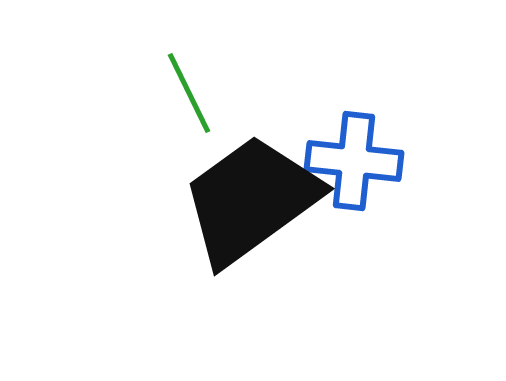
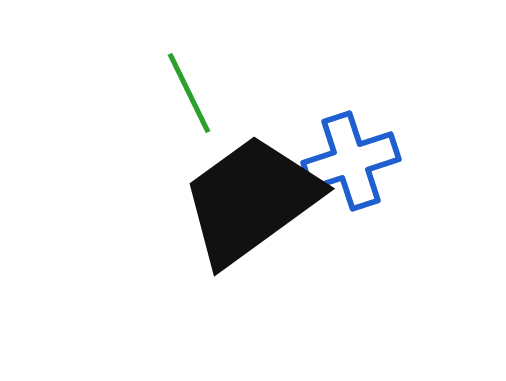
blue cross: moved 3 px left; rotated 24 degrees counterclockwise
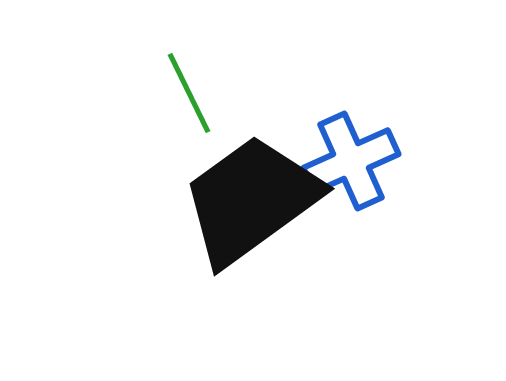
blue cross: rotated 6 degrees counterclockwise
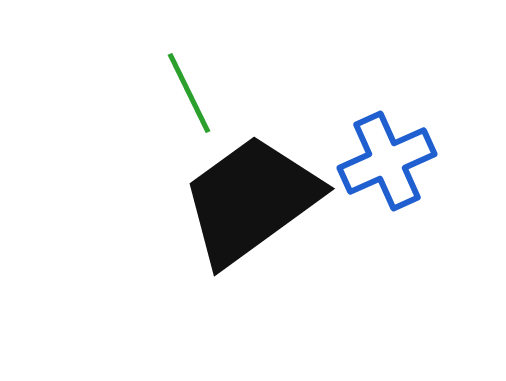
blue cross: moved 36 px right
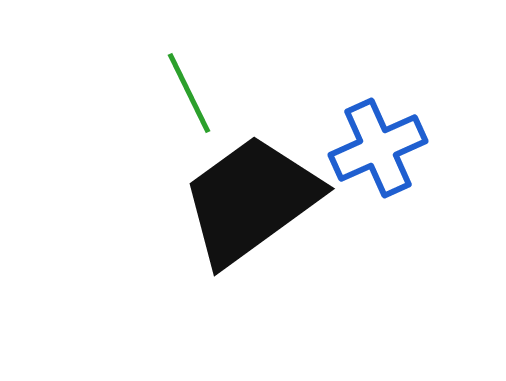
blue cross: moved 9 px left, 13 px up
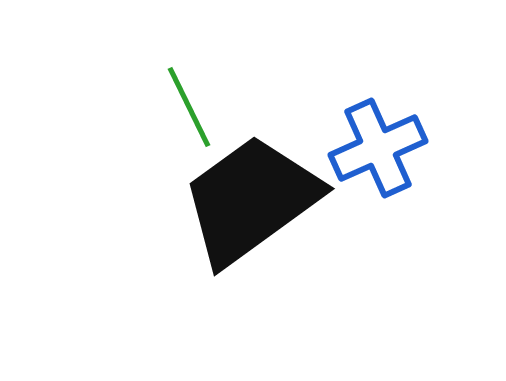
green line: moved 14 px down
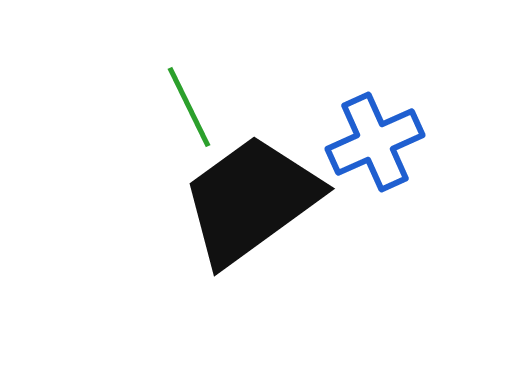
blue cross: moved 3 px left, 6 px up
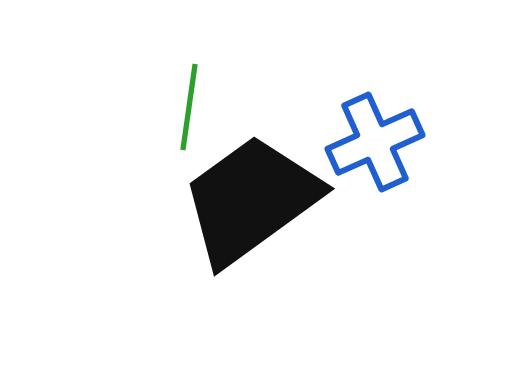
green line: rotated 34 degrees clockwise
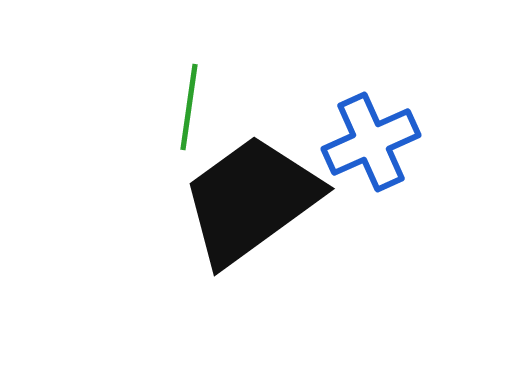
blue cross: moved 4 px left
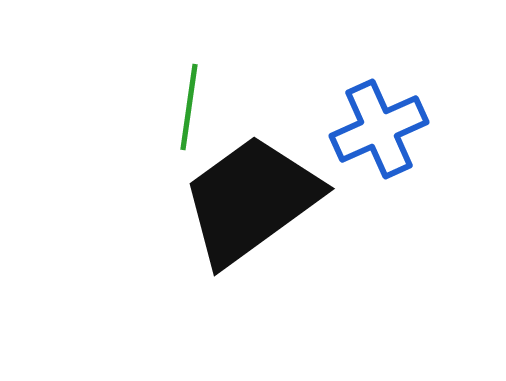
blue cross: moved 8 px right, 13 px up
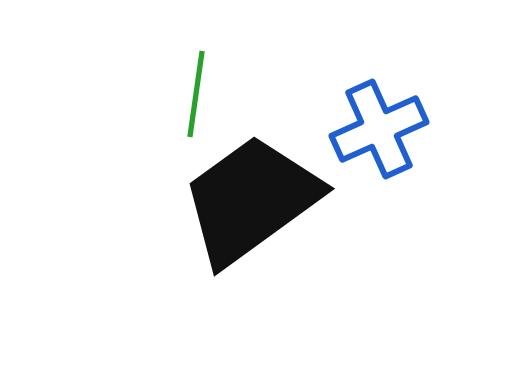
green line: moved 7 px right, 13 px up
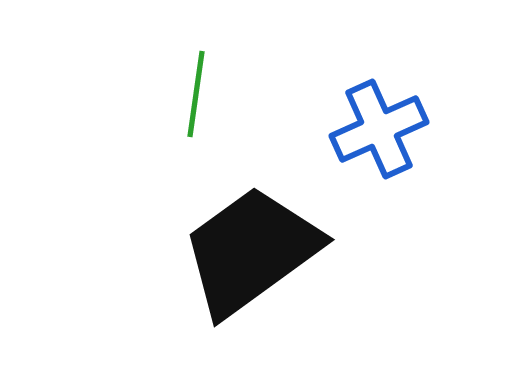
black trapezoid: moved 51 px down
